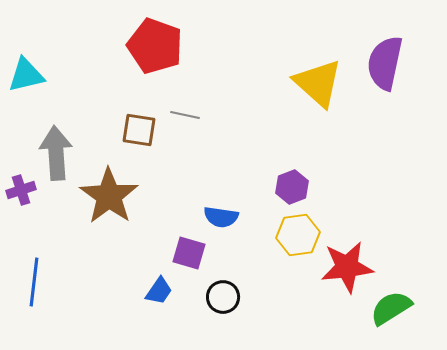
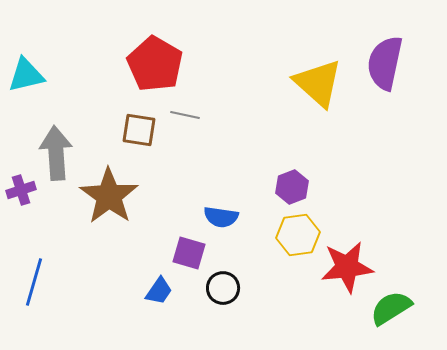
red pentagon: moved 18 px down; rotated 10 degrees clockwise
blue line: rotated 9 degrees clockwise
black circle: moved 9 px up
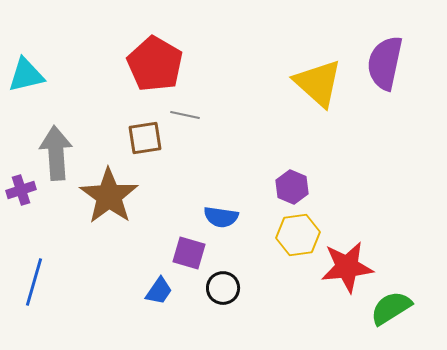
brown square: moved 6 px right, 8 px down; rotated 18 degrees counterclockwise
purple hexagon: rotated 16 degrees counterclockwise
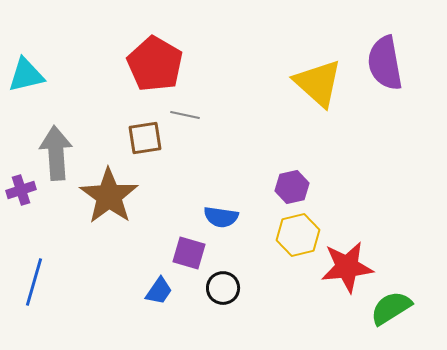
purple semicircle: rotated 22 degrees counterclockwise
purple hexagon: rotated 24 degrees clockwise
yellow hexagon: rotated 6 degrees counterclockwise
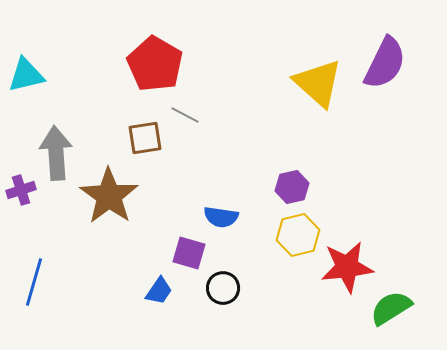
purple semicircle: rotated 144 degrees counterclockwise
gray line: rotated 16 degrees clockwise
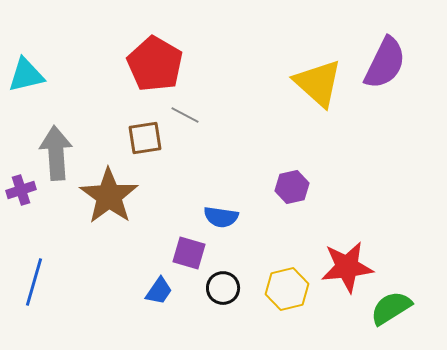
yellow hexagon: moved 11 px left, 54 px down
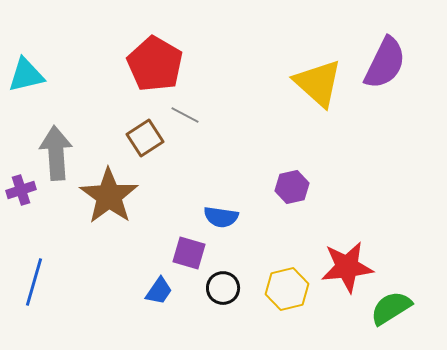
brown square: rotated 24 degrees counterclockwise
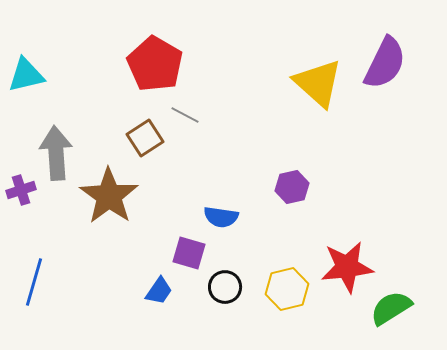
black circle: moved 2 px right, 1 px up
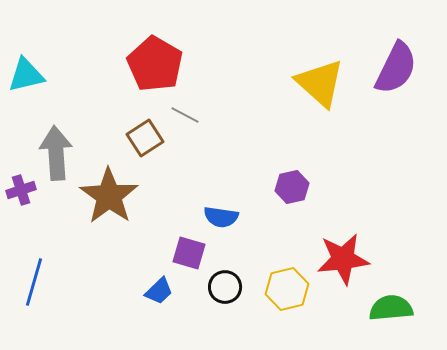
purple semicircle: moved 11 px right, 5 px down
yellow triangle: moved 2 px right
red star: moved 4 px left, 8 px up
blue trapezoid: rotated 12 degrees clockwise
green semicircle: rotated 27 degrees clockwise
